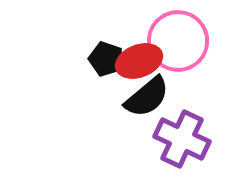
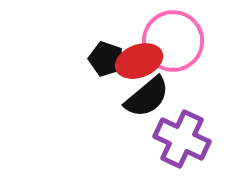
pink circle: moved 5 px left
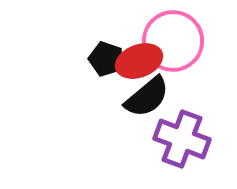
purple cross: rotated 4 degrees counterclockwise
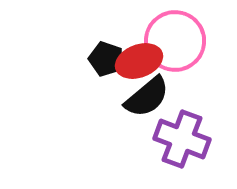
pink circle: moved 2 px right
